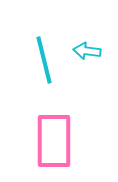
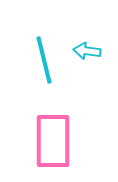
pink rectangle: moved 1 px left
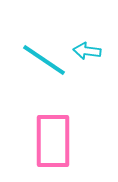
cyan line: rotated 42 degrees counterclockwise
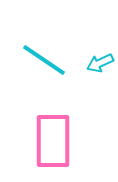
cyan arrow: moved 13 px right, 12 px down; rotated 32 degrees counterclockwise
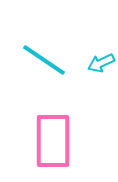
cyan arrow: moved 1 px right
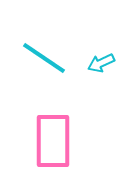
cyan line: moved 2 px up
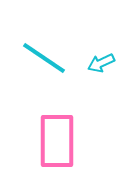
pink rectangle: moved 4 px right
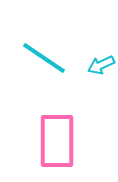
cyan arrow: moved 2 px down
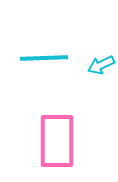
cyan line: rotated 36 degrees counterclockwise
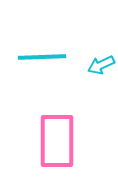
cyan line: moved 2 px left, 1 px up
